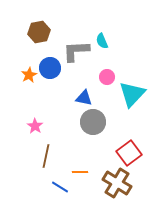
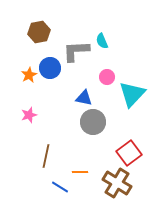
pink star: moved 6 px left, 11 px up; rotated 21 degrees clockwise
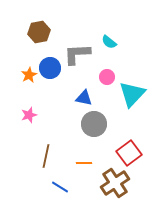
cyan semicircle: moved 7 px right, 1 px down; rotated 28 degrees counterclockwise
gray L-shape: moved 1 px right, 3 px down
gray circle: moved 1 px right, 2 px down
orange line: moved 4 px right, 9 px up
brown cross: moved 2 px left; rotated 24 degrees clockwise
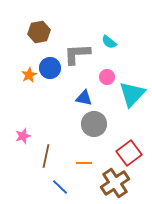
pink star: moved 6 px left, 21 px down
blue line: rotated 12 degrees clockwise
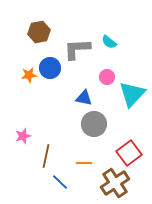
gray L-shape: moved 5 px up
orange star: rotated 21 degrees clockwise
blue line: moved 5 px up
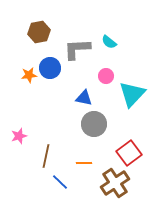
pink circle: moved 1 px left, 1 px up
pink star: moved 4 px left
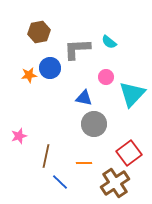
pink circle: moved 1 px down
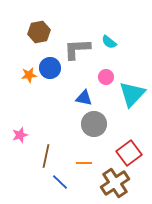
pink star: moved 1 px right, 1 px up
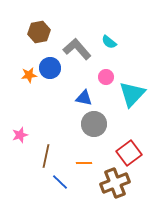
gray L-shape: rotated 52 degrees clockwise
brown cross: rotated 12 degrees clockwise
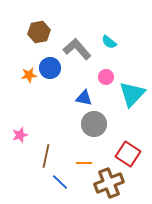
red square: moved 1 px left, 1 px down; rotated 20 degrees counterclockwise
brown cross: moved 6 px left
